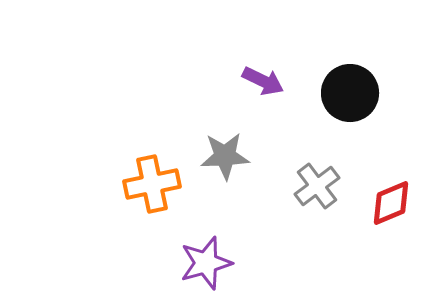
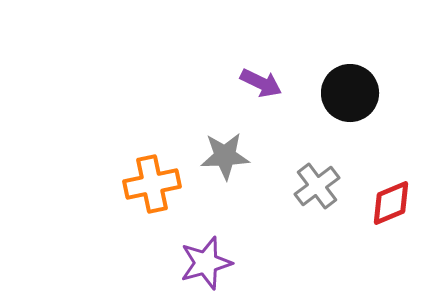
purple arrow: moved 2 px left, 2 px down
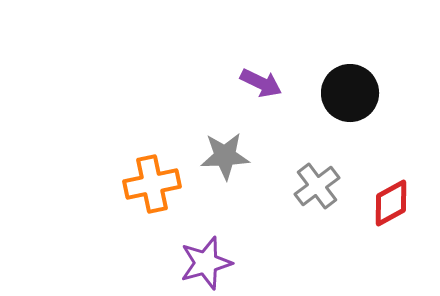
red diamond: rotated 6 degrees counterclockwise
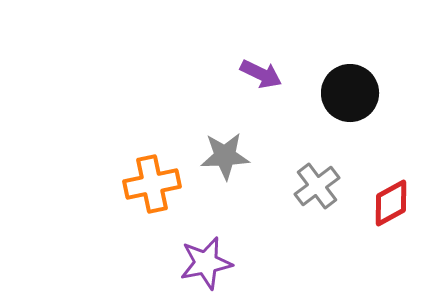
purple arrow: moved 9 px up
purple star: rotated 4 degrees clockwise
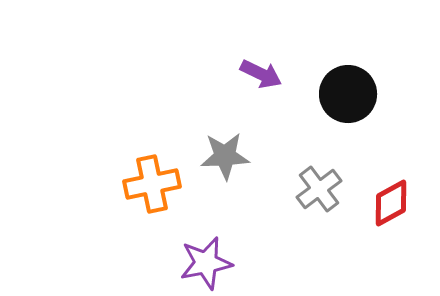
black circle: moved 2 px left, 1 px down
gray cross: moved 2 px right, 3 px down
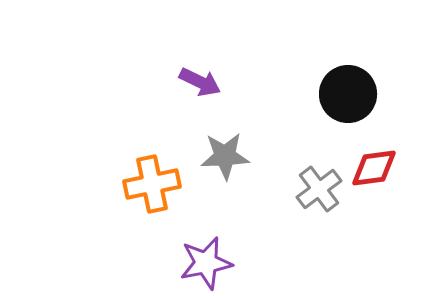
purple arrow: moved 61 px left, 8 px down
red diamond: moved 17 px left, 35 px up; rotated 21 degrees clockwise
